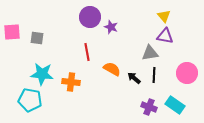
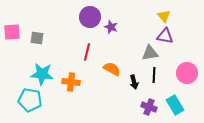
red line: rotated 24 degrees clockwise
black arrow: moved 4 px down; rotated 144 degrees counterclockwise
cyan rectangle: rotated 24 degrees clockwise
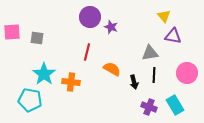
purple triangle: moved 8 px right
cyan star: moved 2 px right; rotated 30 degrees clockwise
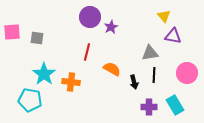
purple star: rotated 24 degrees clockwise
purple cross: rotated 21 degrees counterclockwise
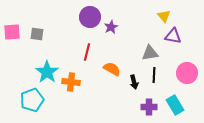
gray square: moved 4 px up
cyan star: moved 3 px right, 2 px up
cyan pentagon: moved 2 px right; rotated 30 degrees counterclockwise
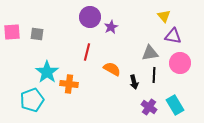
pink circle: moved 7 px left, 10 px up
orange cross: moved 2 px left, 2 px down
purple cross: rotated 35 degrees clockwise
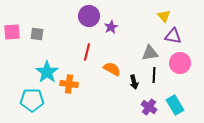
purple circle: moved 1 px left, 1 px up
cyan pentagon: rotated 20 degrees clockwise
